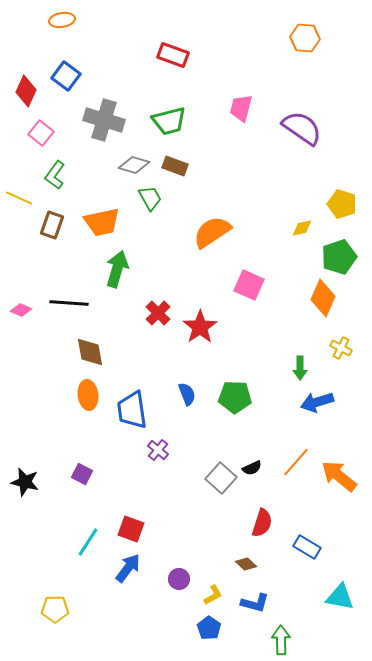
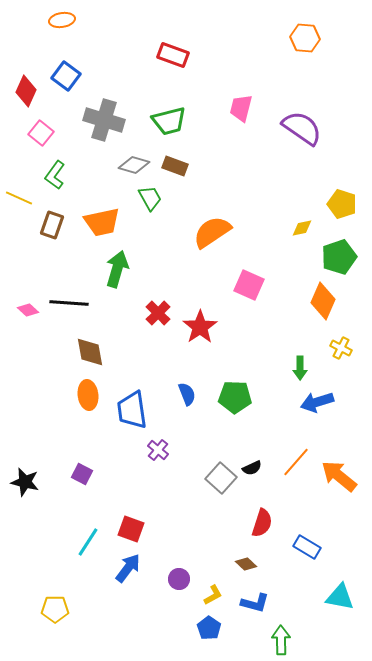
orange diamond at (323, 298): moved 3 px down
pink diamond at (21, 310): moved 7 px right; rotated 20 degrees clockwise
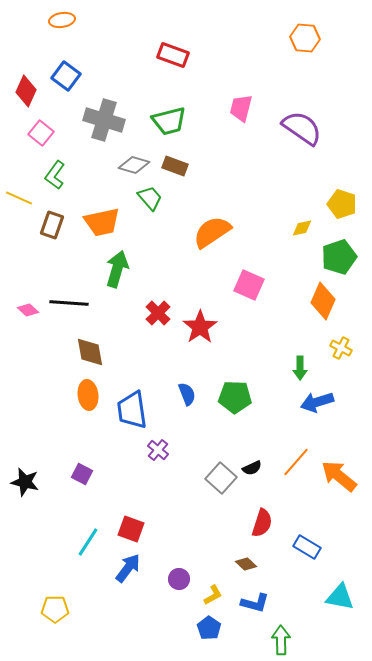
green trapezoid at (150, 198): rotated 12 degrees counterclockwise
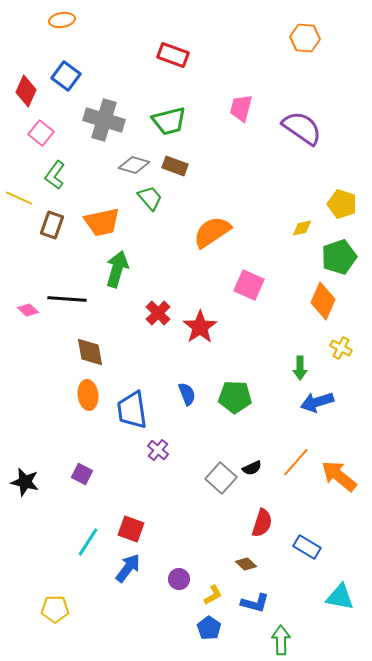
black line at (69, 303): moved 2 px left, 4 px up
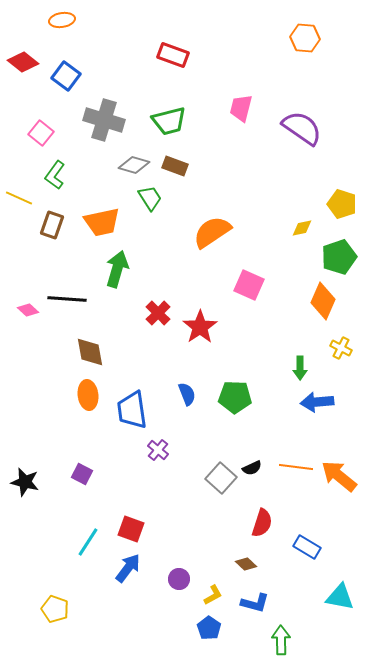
red diamond at (26, 91): moved 3 px left, 29 px up; rotated 76 degrees counterclockwise
green trapezoid at (150, 198): rotated 8 degrees clockwise
blue arrow at (317, 402): rotated 12 degrees clockwise
orange line at (296, 462): moved 5 px down; rotated 56 degrees clockwise
yellow pentagon at (55, 609): rotated 20 degrees clockwise
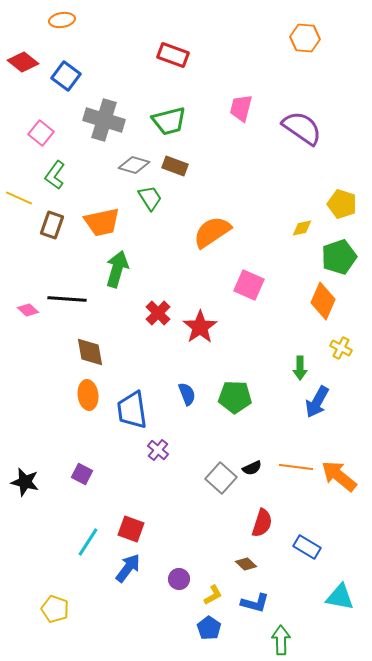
blue arrow at (317, 402): rotated 56 degrees counterclockwise
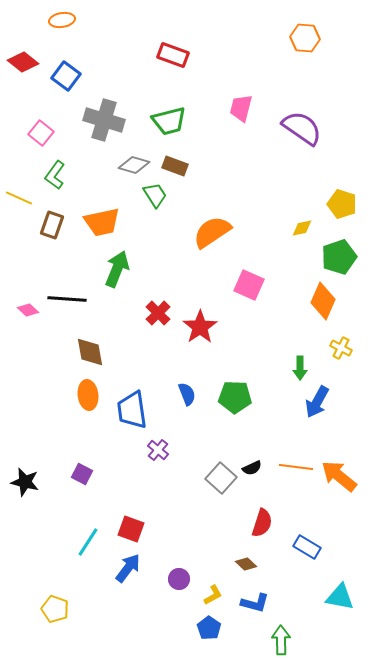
green trapezoid at (150, 198): moved 5 px right, 3 px up
green arrow at (117, 269): rotated 6 degrees clockwise
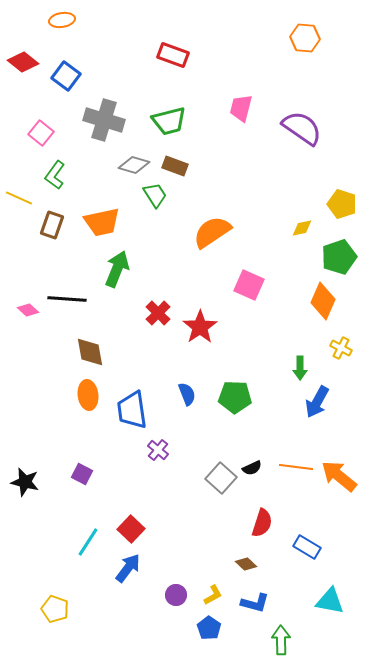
red square at (131, 529): rotated 24 degrees clockwise
purple circle at (179, 579): moved 3 px left, 16 px down
cyan triangle at (340, 597): moved 10 px left, 4 px down
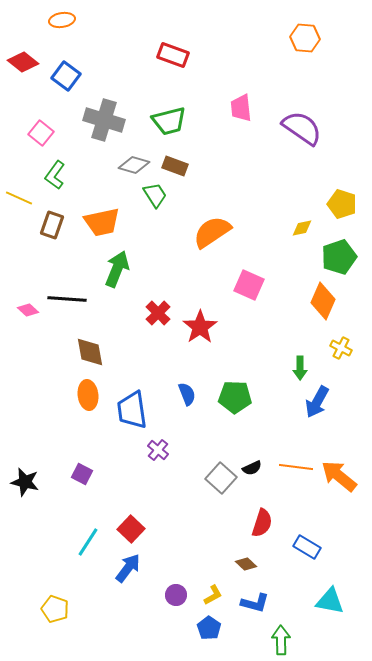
pink trapezoid at (241, 108): rotated 20 degrees counterclockwise
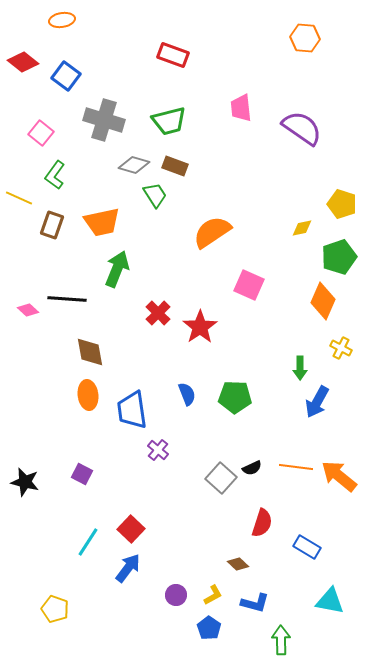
brown diamond at (246, 564): moved 8 px left
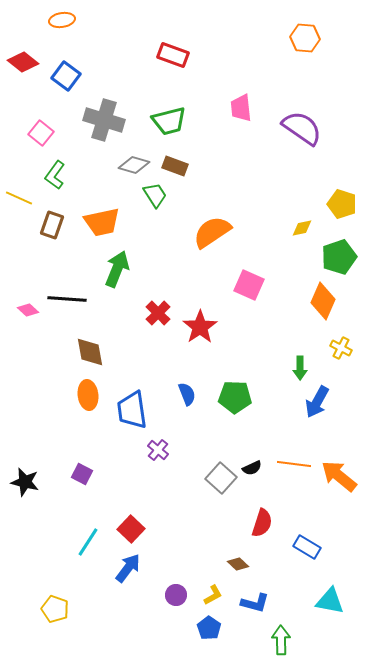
orange line at (296, 467): moved 2 px left, 3 px up
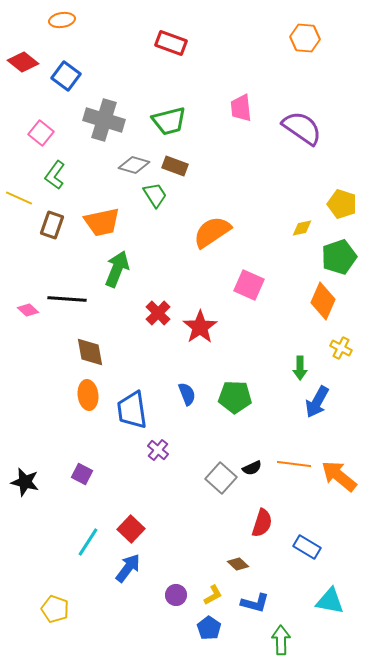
red rectangle at (173, 55): moved 2 px left, 12 px up
